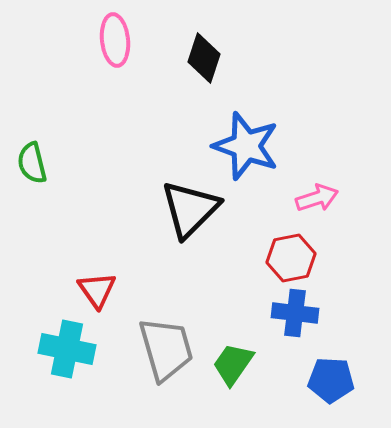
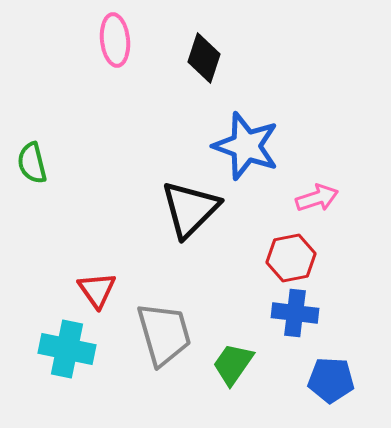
gray trapezoid: moved 2 px left, 15 px up
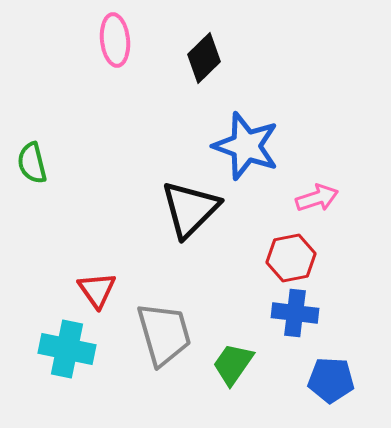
black diamond: rotated 27 degrees clockwise
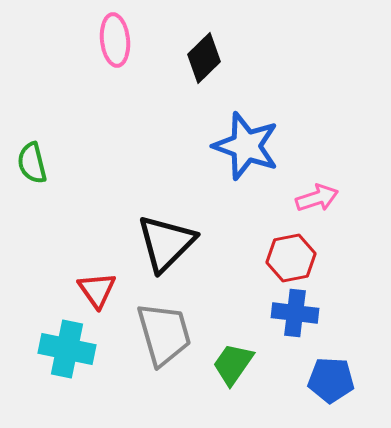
black triangle: moved 24 px left, 34 px down
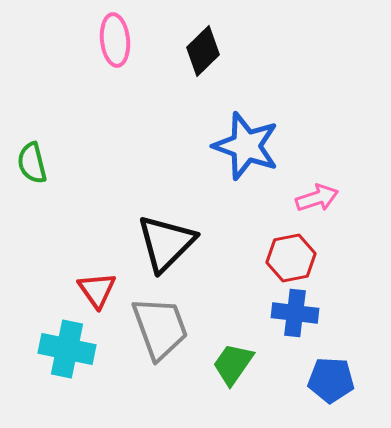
black diamond: moved 1 px left, 7 px up
gray trapezoid: moved 4 px left, 6 px up; rotated 4 degrees counterclockwise
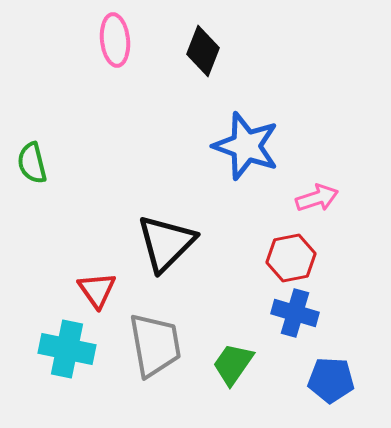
black diamond: rotated 24 degrees counterclockwise
blue cross: rotated 9 degrees clockwise
gray trapezoid: moved 5 px left, 17 px down; rotated 10 degrees clockwise
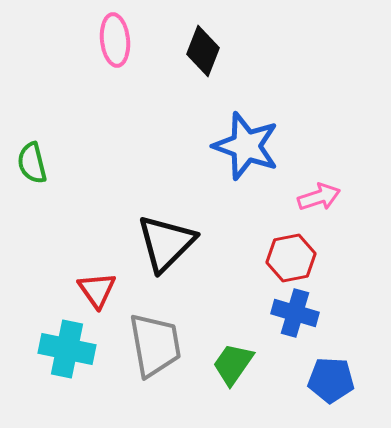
pink arrow: moved 2 px right, 1 px up
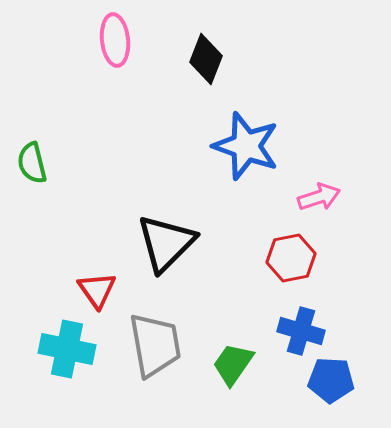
black diamond: moved 3 px right, 8 px down
blue cross: moved 6 px right, 18 px down
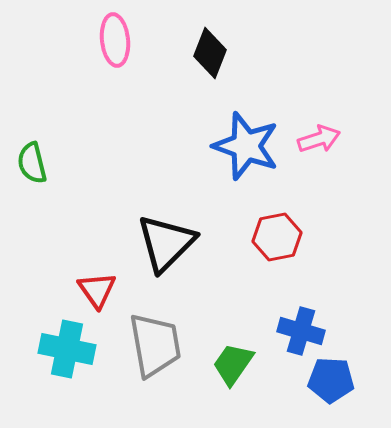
black diamond: moved 4 px right, 6 px up
pink arrow: moved 58 px up
red hexagon: moved 14 px left, 21 px up
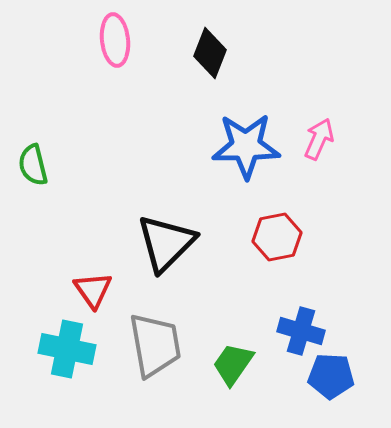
pink arrow: rotated 48 degrees counterclockwise
blue star: rotated 20 degrees counterclockwise
green semicircle: moved 1 px right, 2 px down
red triangle: moved 4 px left
blue pentagon: moved 4 px up
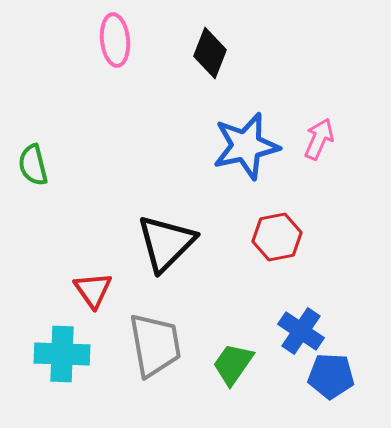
blue star: rotated 12 degrees counterclockwise
blue cross: rotated 18 degrees clockwise
cyan cross: moved 5 px left, 5 px down; rotated 10 degrees counterclockwise
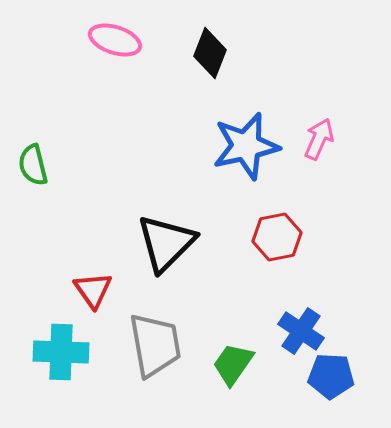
pink ellipse: rotated 66 degrees counterclockwise
cyan cross: moved 1 px left, 2 px up
